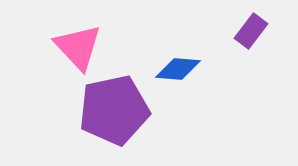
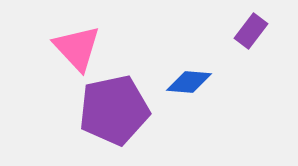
pink triangle: moved 1 px left, 1 px down
blue diamond: moved 11 px right, 13 px down
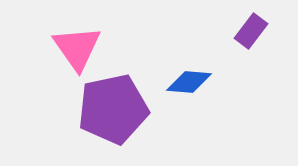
pink triangle: rotated 8 degrees clockwise
purple pentagon: moved 1 px left, 1 px up
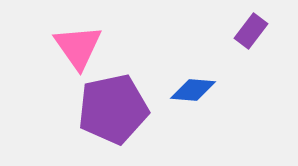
pink triangle: moved 1 px right, 1 px up
blue diamond: moved 4 px right, 8 px down
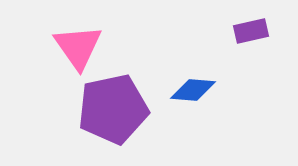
purple rectangle: rotated 40 degrees clockwise
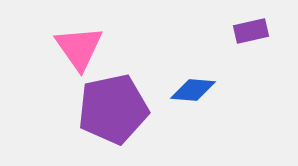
pink triangle: moved 1 px right, 1 px down
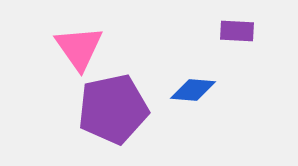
purple rectangle: moved 14 px left; rotated 16 degrees clockwise
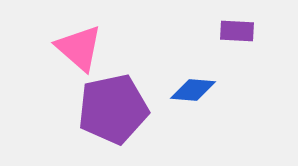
pink triangle: rotated 14 degrees counterclockwise
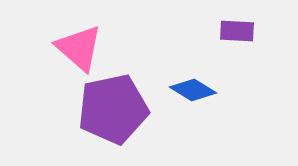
blue diamond: rotated 27 degrees clockwise
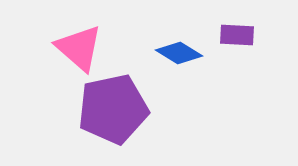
purple rectangle: moved 4 px down
blue diamond: moved 14 px left, 37 px up
